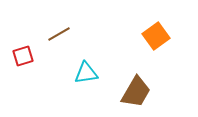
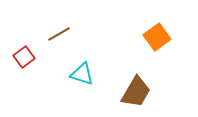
orange square: moved 1 px right, 1 px down
red square: moved 1 px right, 1 px down; rotated 20 degrees counterclockwise
cyan triangle: moved 4 px left, 1 px down; rotated 25 degrees clockwise
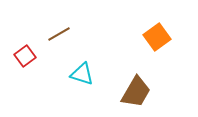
red square: moved 1 px right, 1 px up
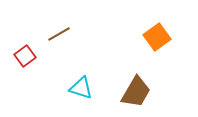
cyan triangle: moved 1 px left, 14 px down
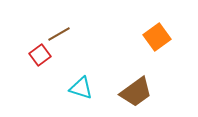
red square: moved 15 px right, 1 px up
brown trapezoid: rotated 24 degrees clockwise
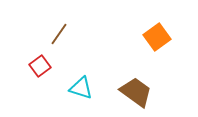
brown line: rotated 25 degrees counterclockwise
red square: moved 11 px down
brown trapezoid: rotated 108 degrees counterclockwise
